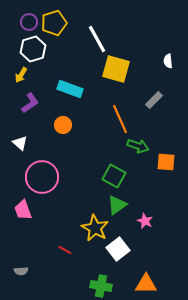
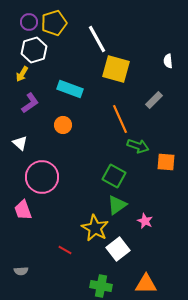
white hexagon: moved 1 px right, 1 px down
yellow arrow: moved 1 px right, 1 px up
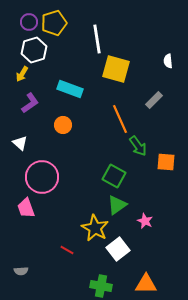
white line: rotated 20 degrees clockwise
green arrow: rotated 35 degrees clockwise
pink trapezoid: moved 3 px right, 2 px up
red line: moved 2 px right
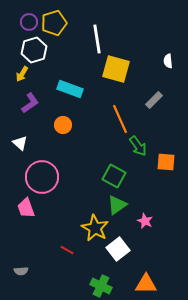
green cross: rotated 15 degrees clockwise
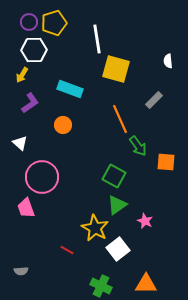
white hexagon: rotated 15 degrees clockwise
yellow arrow: moved 1 px down
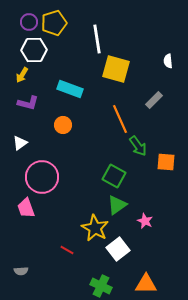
purple L-shape: moved 2 px left; rotated 50 degrees clockwise
white triangle: rotated 42 degrees clockwise
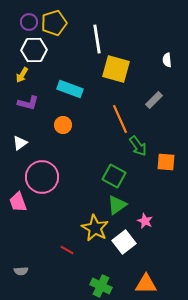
white semicircle: moved 1 px left, 1 px up
pink trapezoid: moved 8 px left, 6 px up
white square: moved 6 px right, 7 px up
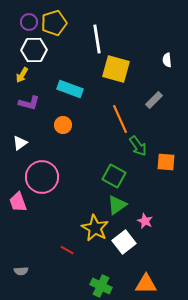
purple L-shape: moved 1 px right
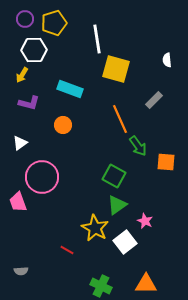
purple circle: moved 4 px left, 3 px up
white square: moved 1 px right
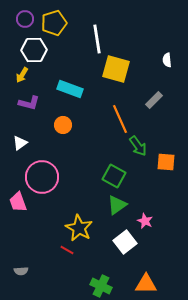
yellow star: moved 16 px left
